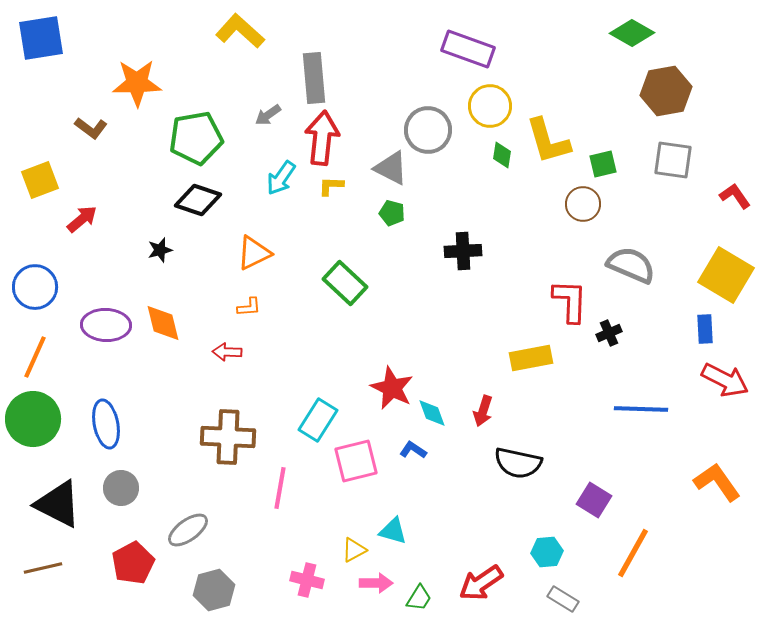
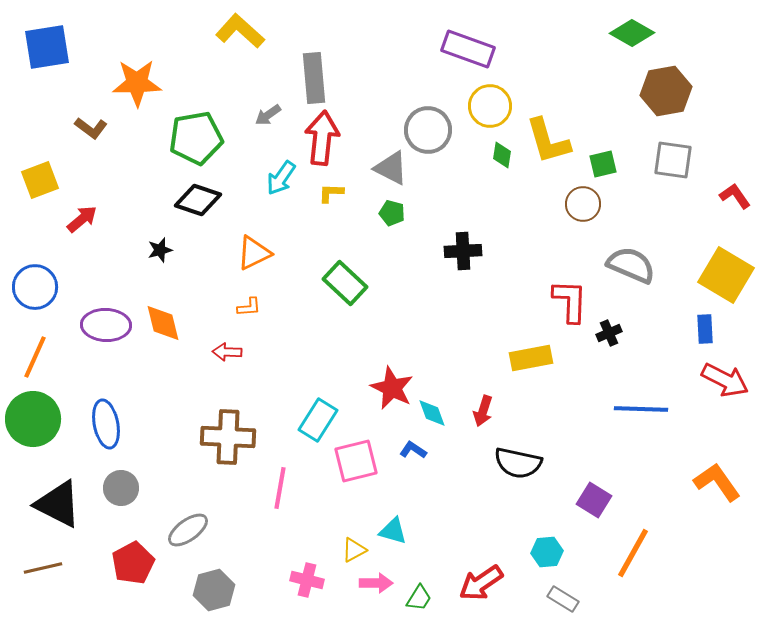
blue square at (41, 38): moved 6 px right, 9 px down
yellow L-shape at (331, 186): moved 7 px down
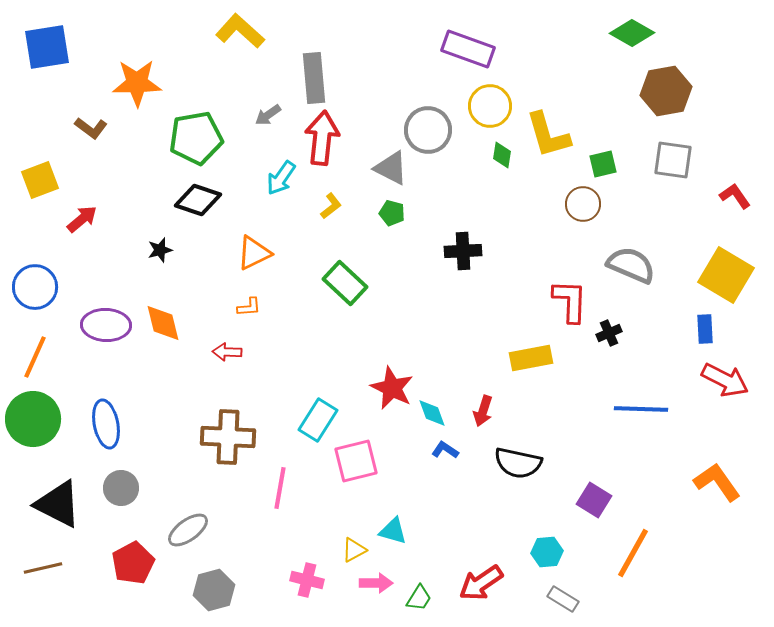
yellow L-shape at (548, 141): moved 6 px up
yellow L-shape at (331, 193): moved 13 px down; rotated 140 degrees clockwise
blue L-shape at (413, 450): moved 32 px right
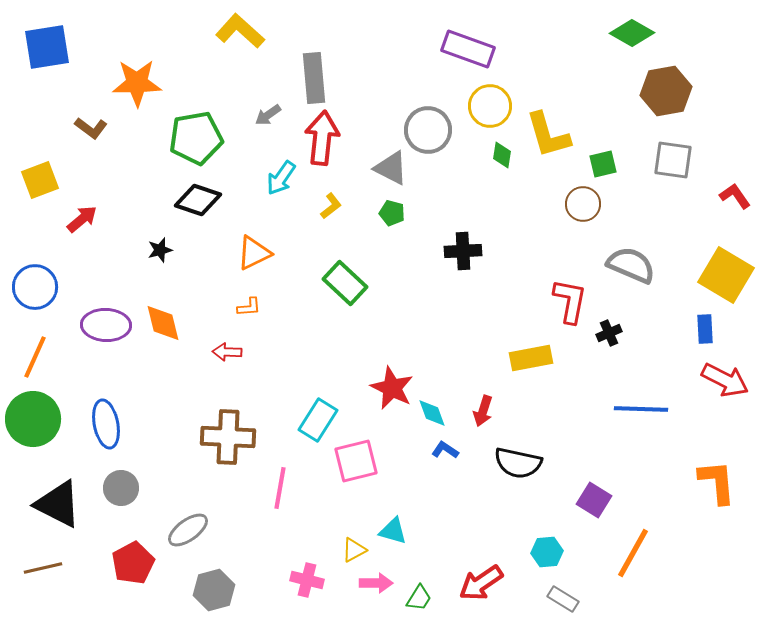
red L-shape at (570, 301): rotated 9 degrees clockwise
orange L-shape at (717, 482): rotated 30 degrees clockwise
